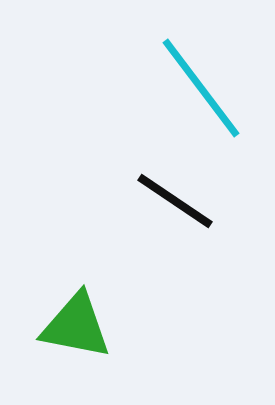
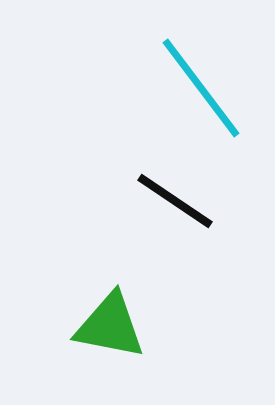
green triangle: moved 34 px right
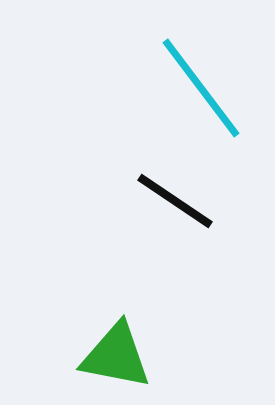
green triangle: moved 6 px right, 30 px down
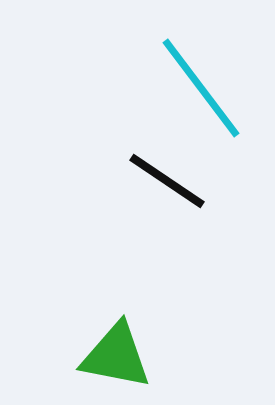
black line: moved 8 px left, 20 px up
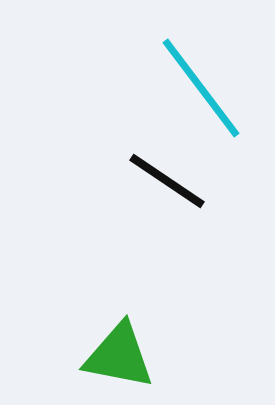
green triangle: moved 3 px right
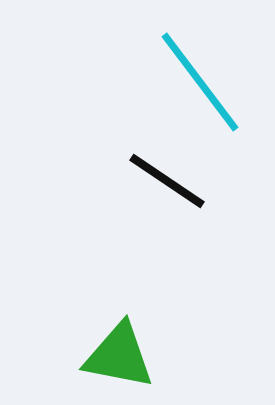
cyan line: moved 1 px left, 6 px up
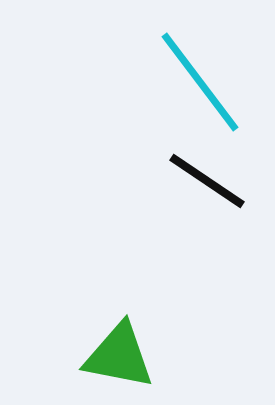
black line: moved 40 px right
